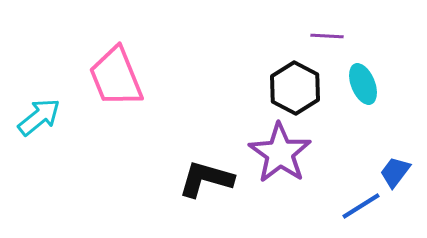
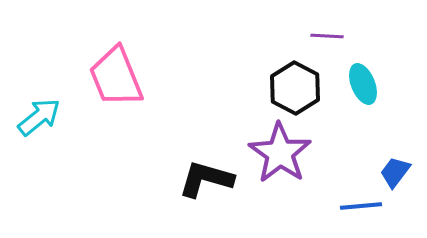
blue line: rotated 27 degrees clockwise
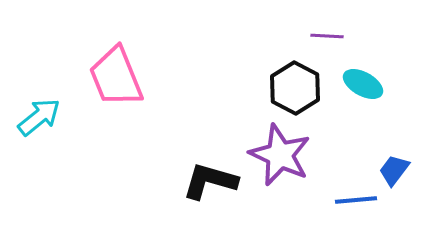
cyan ellipse: rotated 39 degrees counterclockwise
purple star: moved 2 px down; rotated 10 degrees counterclockwise
blue trapezoid: moved 1 px left, 2 px up
black L-shape: moved 4 px right, 2 px down
blue line: moved 5 px left, 6 px up
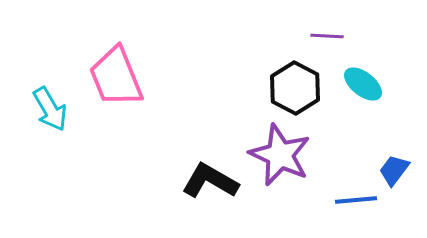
cyan ellipse: rotated 9 degrees clockwise
cyan arrow: moved 11 px right, 8 px up; rotated 99 degrees clockwise
black L-shape: rotated 14 degrees clockwise
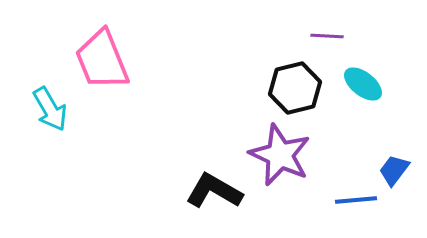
pink trapezoid: moved 14 px left, 17 px up
black hexagon: rotated 18 degrees clockwise
black L-shape: moved 4 px right, 10 px down
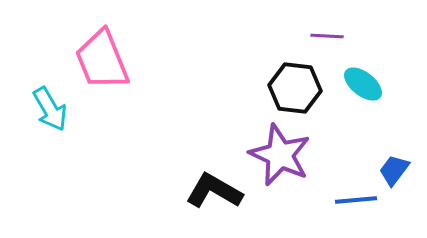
black hexagon: rotated 21 degrees clockwise
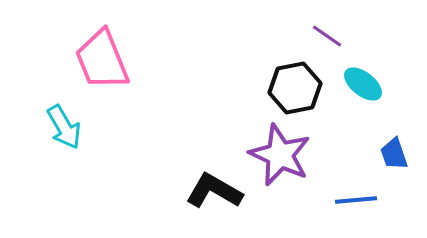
purple line: rotated 32 degrees clockwise
black hexagon: rotated 18 degrees counterclockwise
cyan arrow: moved 14 px right, 18 px down
blue trapezoid: moved 16 px up; rotated 56 degrees counterclockwise
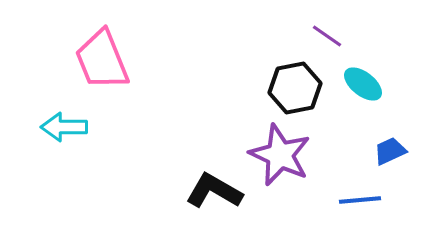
cyan arrow: rotated 120 degrees clockwise
blue trapezoid: moved 4 px left, 3 px up; rotated 84 degrees clockwise
blue line: moved 4 px right
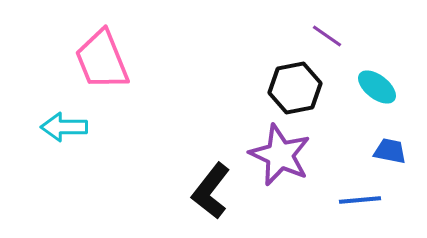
cyan ellipse: moved 14 px right, 3 px down
blue trapezoid: rotated 36 degrees clockwise
black L-shape: moved 3 px left; rotated 82 degrees counterclockwise
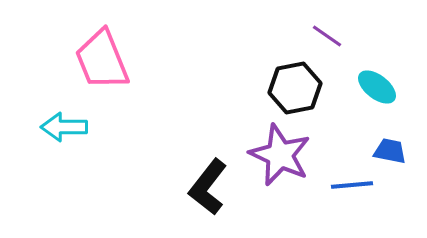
black L-shape: moved 3 px left, 4 px up
blue line: moved 8 px left, 15 px up
